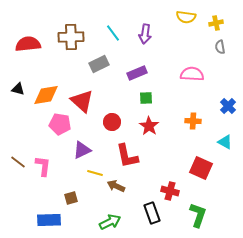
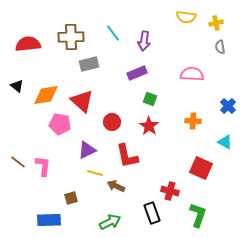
purple arrow: moved 1 px left, 7 px down
gray rectangle: moved 10 px left; rotated 12 degrees clockwise
black triangle: moved 1 px left, 3 px up; rotated 24 degrees clockwise
green square: moved 4 px right, 1 px down; rotated 24 degrees clockwise
purple triangle: moved 5 px right
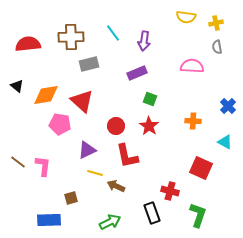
gray semicircle: moved 3 px left
pink semicircle: moved 8 px up
red circle: moved 4 px right, 4 px down
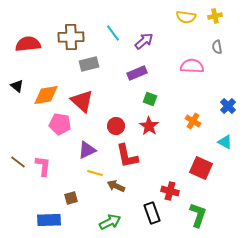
yellow cross: moved 1 px left, 7 px up
purple arrow: rotated 138 degrees counterclockwise
orange cross: rotated 28 degrees clockwise
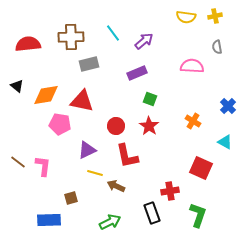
red triangle: rotated 30 degrees counterclockwise
red cross: rotated 24 degrees counterclockwise
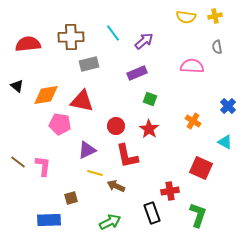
red star: moved 3 px down
